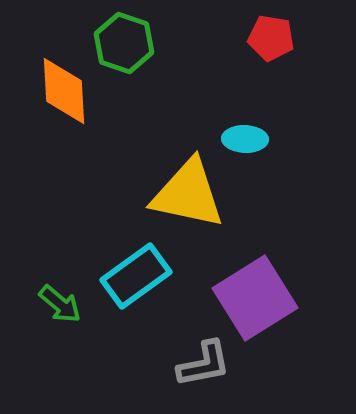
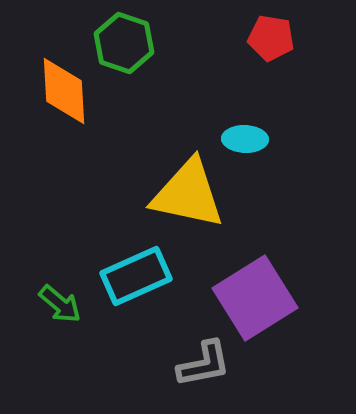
cyan rectangle: rotated 12 degrees clockwise
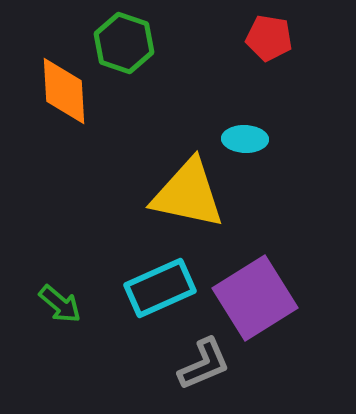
red pentagon: moved 2 px left
cyan rectangle: moved 24 px right, 12 px down
gray L-shape: rotated 12 degrees counterclockwise
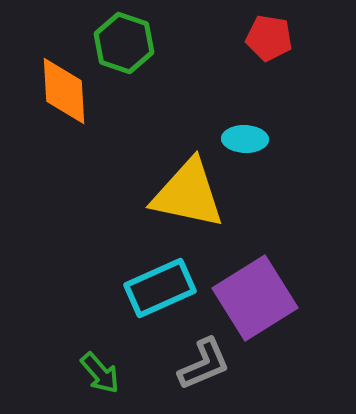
green arrow: moved 40 px right, 69 px down; rotated 9 degrees clockwise
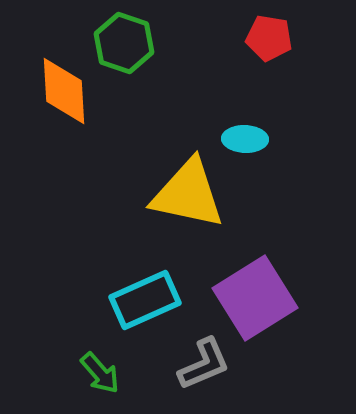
cyan rectangle: moved 15 px left, 12 px down
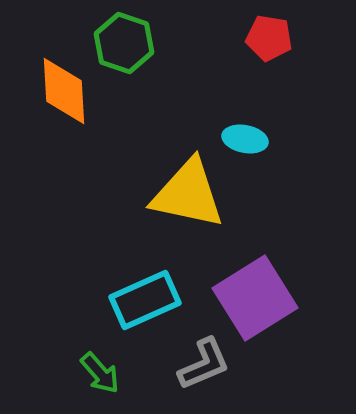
cyan ellipse: rotated 9 degrees clockwise
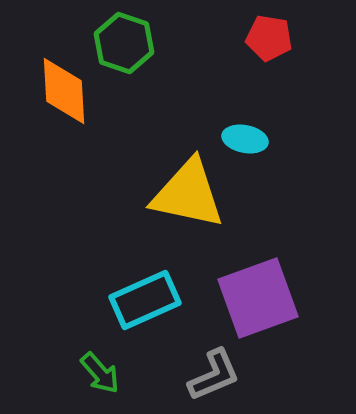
purple square: moved 3 px right; rotated 12 degrees clockwise
gray L-shape: moved 10 px right, 11 px down
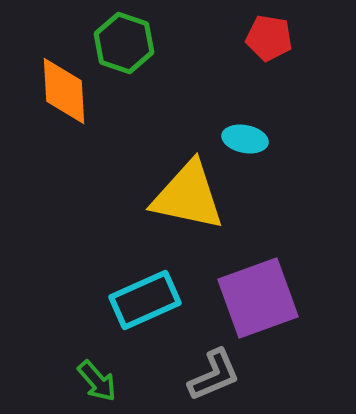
yellow triangle: moved 2 px down
green arrow: moved 3 px left, 8 px down
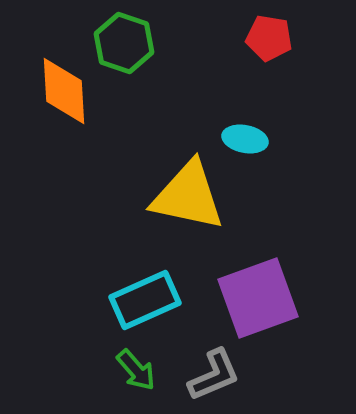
green arrow: moved 39 px right, 11 px up
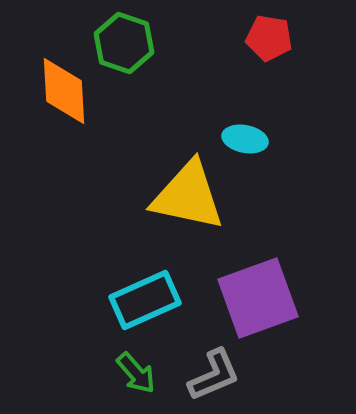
green arrow: moved 3 px down
